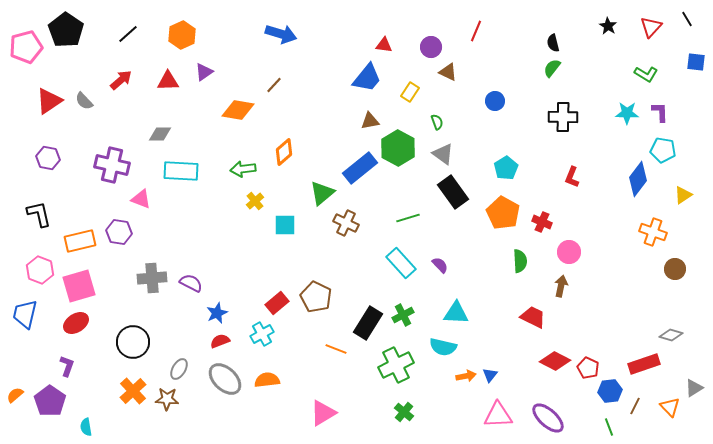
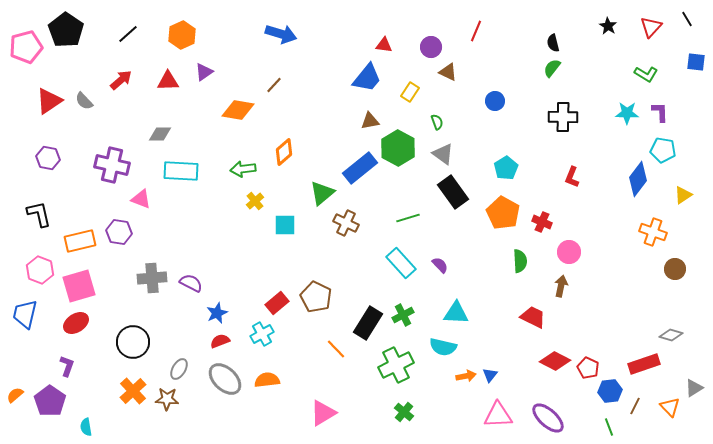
orange line at (336, 349): rotated 25 degrees clockwise
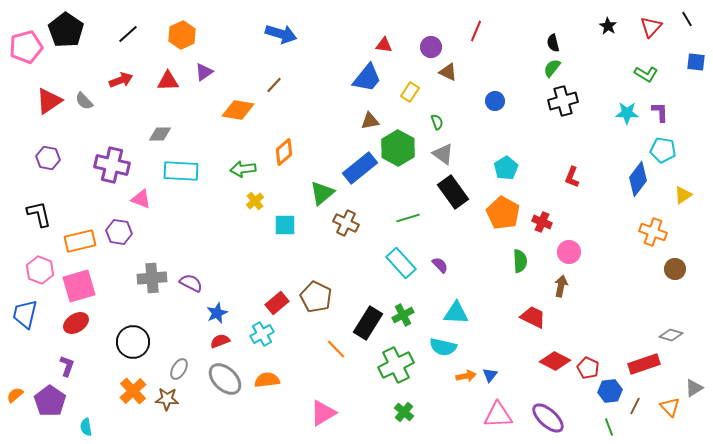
red arrow at (121, 80): rotated 20 degrees clockwise
black cross at (563, 117): moved 16 px up; rotated 16 degrees counterclockwise
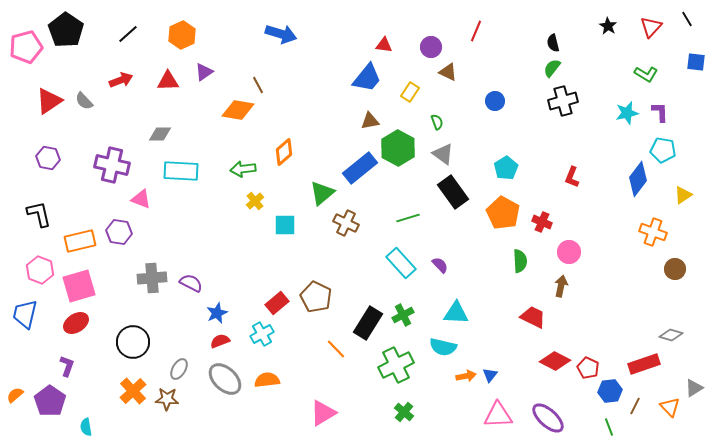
brown line at (274, 85): moved 16 px left; rotated 72 degrees counterclockwise
cyan star at (627, 113): rotated 15 degrees counterclockwise
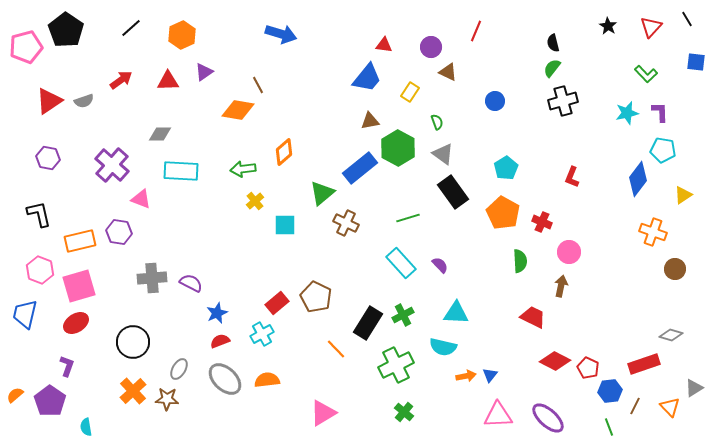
black line at (128, 34): moved 3 px right, 6 px up
green L-shape at (646, 74): rotated 15 degrees clockwise
red arrow at (121, 80): rotated 15 degrees counterclockwise
gray semicircle at (84, 101): rotated 66 degrees counterclockwise
purple cross at (112, 165): rotated 28 degrees clockwise
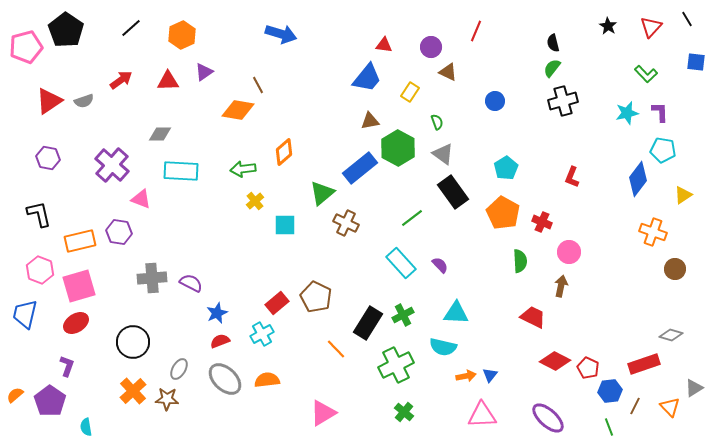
green line at (408, 218): moved 4 px right; rotated 20 degrees counterclockwise
pink triangle at (498, 415): moved 16 px left
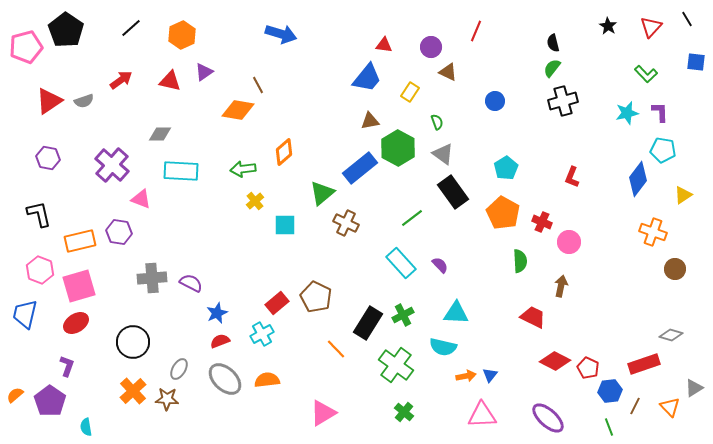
red triangle at (168, 81): moved 2 px right; rotated 15 degrees clockwise
pink circle at (569, 252): moved 10 px up
green cross at (396, 365): rotated 28 degrees counterclockwise
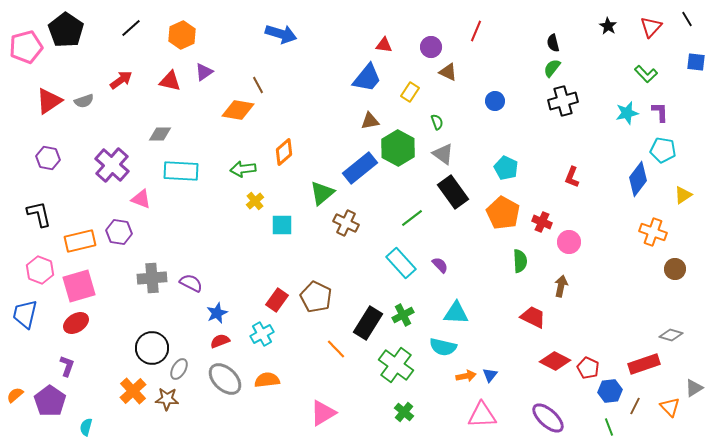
cyan pentagon at (506, 168): rotated 15 degrees counterclockwise
cyan square at (285, 225): moved 3 px left
red rectangle at (277, 303): moved 3 px up; rotated 15 degrees counterclockwise
black circle at (133, 342): moved 19 px right, 6 px down
cyan semicircle at (86, 427): rotated 24 degrees clockwise
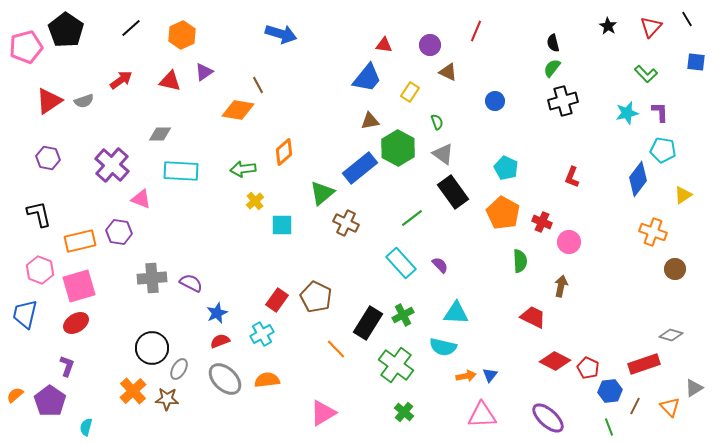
purple circle at (431, 47): moved 1 px left, 2 px up
